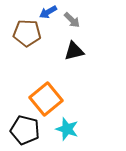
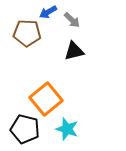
black pentagon: moved 1 px up
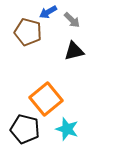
brown pentagon: moved 1 px right, 1 px up; rotated 12 degrees clockwise
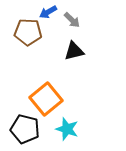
brown pentagon: rotated 12 degrees counterclockwise
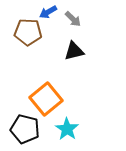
gray arrow: moved 1 px right, 1 px up
cyan star: rotated 15 degrees clockwise
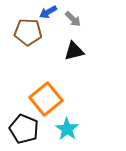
black pentagon: moved 1 px left; rotated 8 degrees clockwise
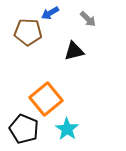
blue arrow: moved 2 px right, 1 px down
gray arrow: moved 15 px right
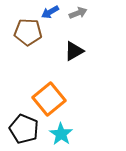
blue arrow: moved 1 px up
gray arrow: moved 10 px left, 6 px up; rotated 66 degrees counterclockwise
black triangle: rotated 15 degrees counterclockwise
orange square: moved 3 px right
cyan star: moved 6 px left, 5 px down
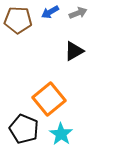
brown pentagon: moved 10 px left, 12 px up
